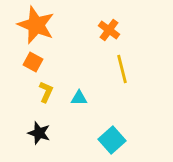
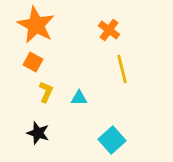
orange star: rotated 6 degrees clockwise
black star: moved 1 px left
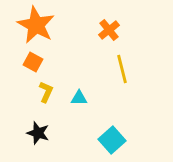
orange cross: rotated 15 degrees clockwise
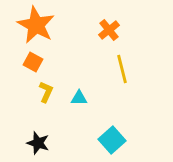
black star: moved 10 px down
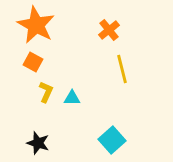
cyan triangle: moved 7 px left
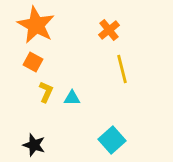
black star: moved 4 px left, 2 px down
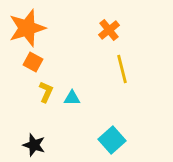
orange star: moved 9 px left, 3 px down; rotated 27 degrees clockwise
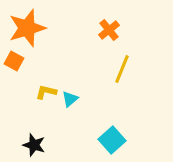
orange square: moved 19 px left, 1 px up
yellow line: rotated 36 degrees clockwise
yellow L-shape: rotated 100 degrees counterclockwise
cyan triangle: moved 2 px left, 1 px down; rotated 42 degrees counterclockwise
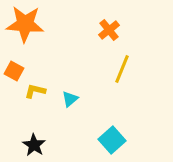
orange star: moved 2 px left, 4 px up; rotated 21 degrees clockwise
orange square: moved 10 px down
yellow L-shape: moved 11 px left, 1 px up
black star: rotated 15 degrees clockwise
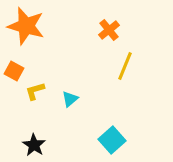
orange star: moved 1 px right, 2 px down; rotated 12 degrees clockwise
yellow line: moved 3 px right, 3 px up
yellow L-shape: rotated 30 degrees counterclockwise
